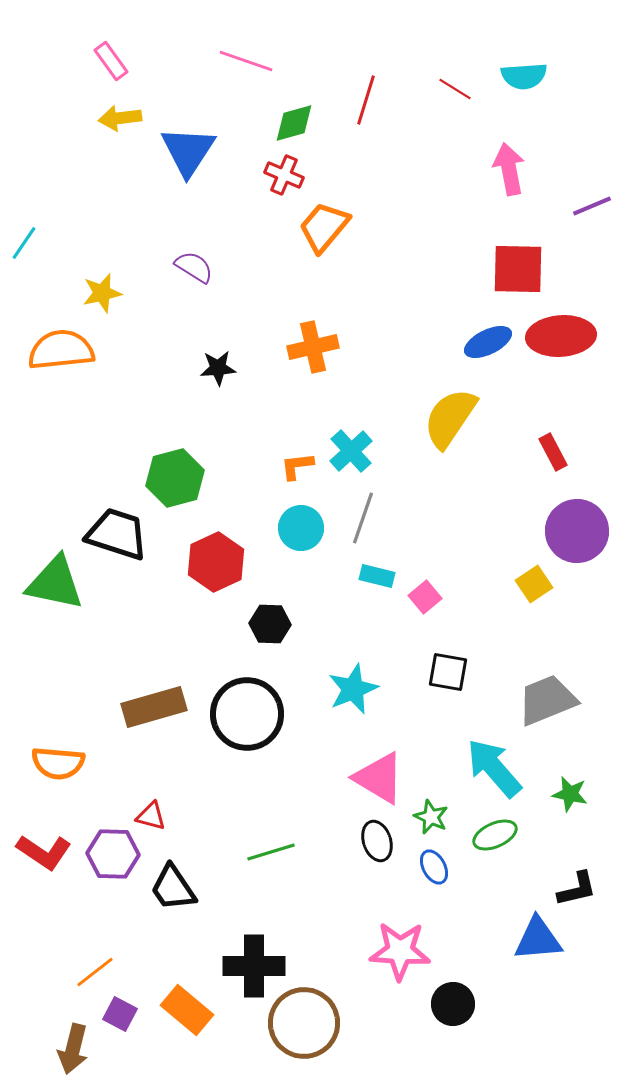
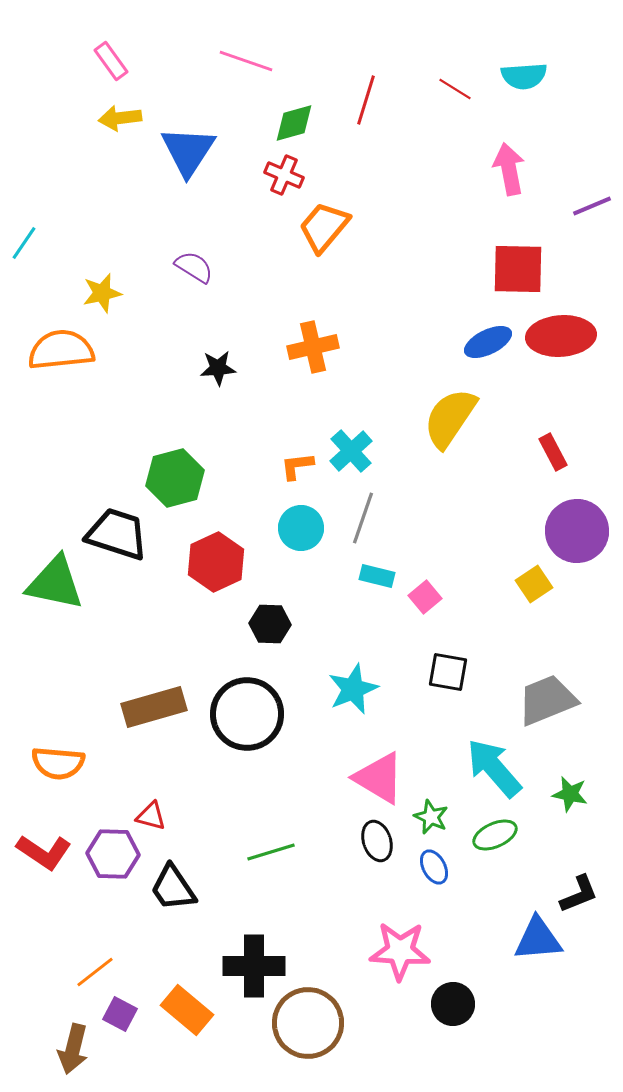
black L-shape at (577, 889): moved 2 px right, 5 px down; rotated 9 degrees counterclockwise
brown circle at (304, 1023): moved 4 px right
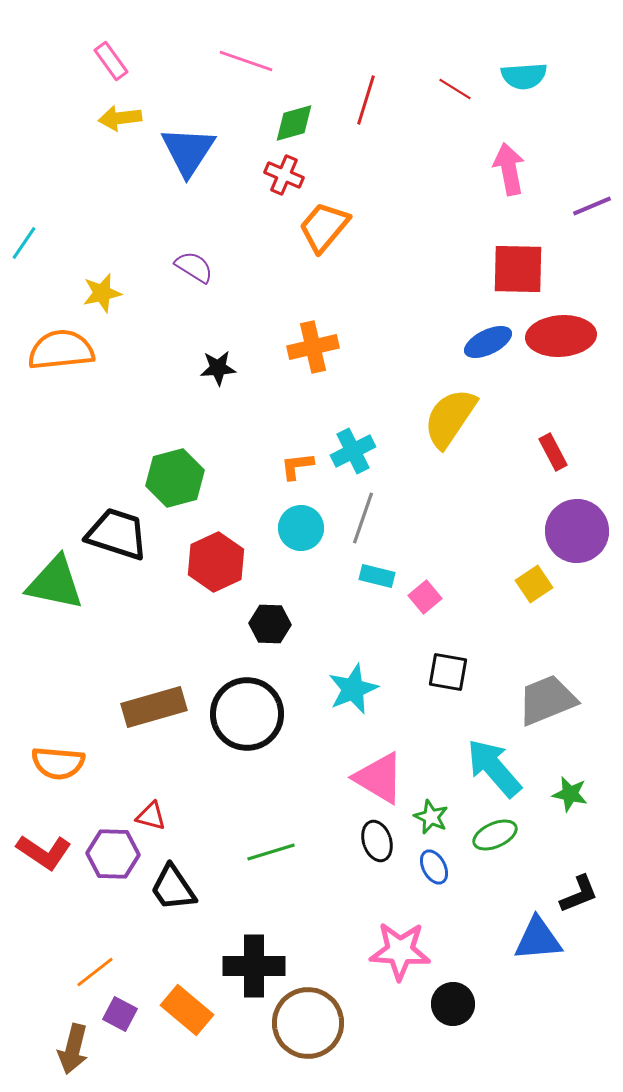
cyan cross at (351, 451): moved 2 px right; rotated 15 degrees clockwise
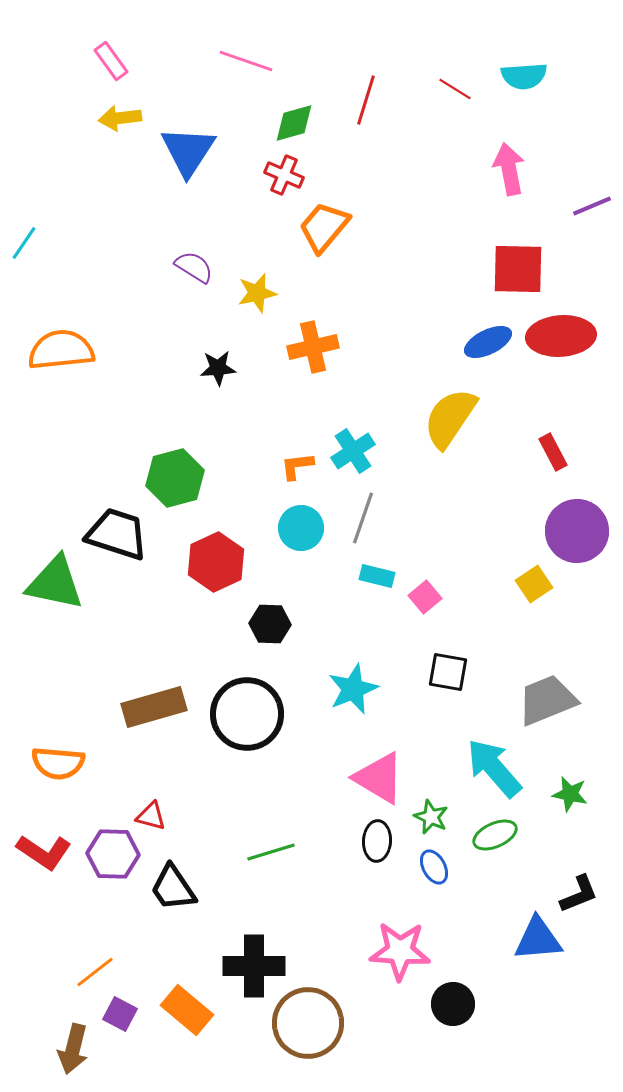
yellow star at (102, 293): moved 155 px right
cyan cross at (353, 451): rotated 6 degrees counterclockwise
black ellipse at (377, 841): rotated 21 degrees clockwise
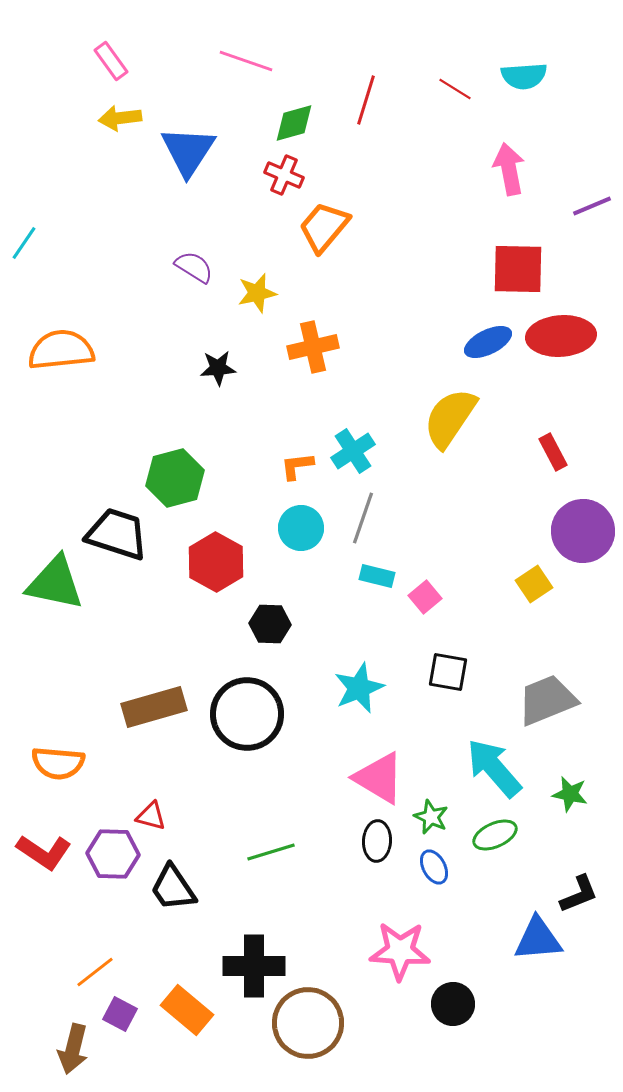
purple circle at (577, 531): moved 6 px right
red hexagon at (216, 562): rotated 6 degrees counterclockwise
cyan star at (353, 689): moved 6 px right, 1 px up
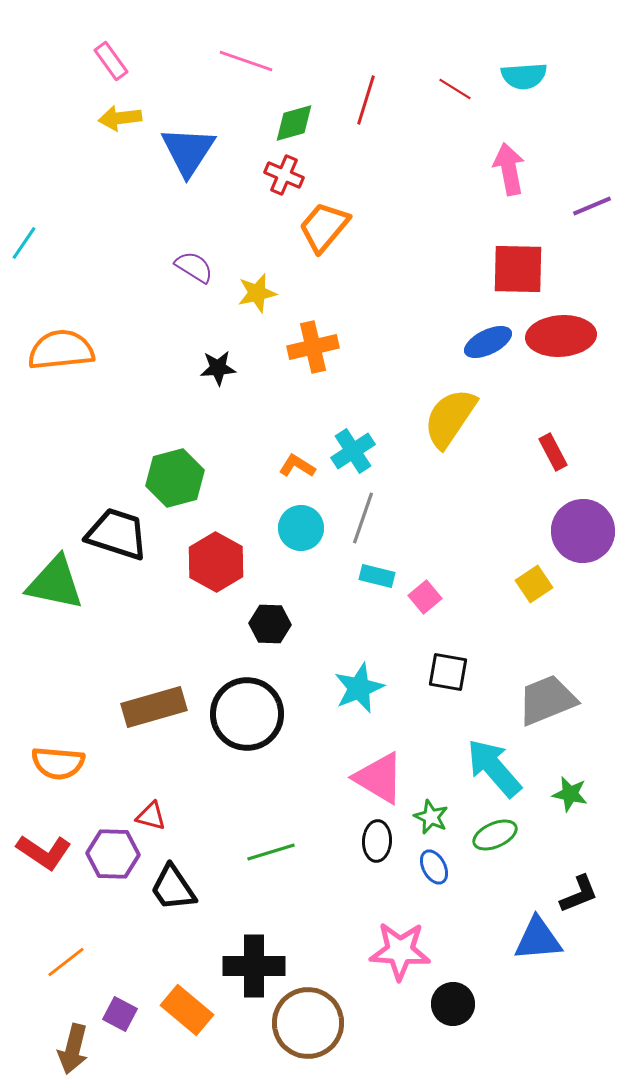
orange L-shape at (297, 466): rotated 39 degrees clockwise
orange line at (95, 972): moved 29 px left, 10 px up
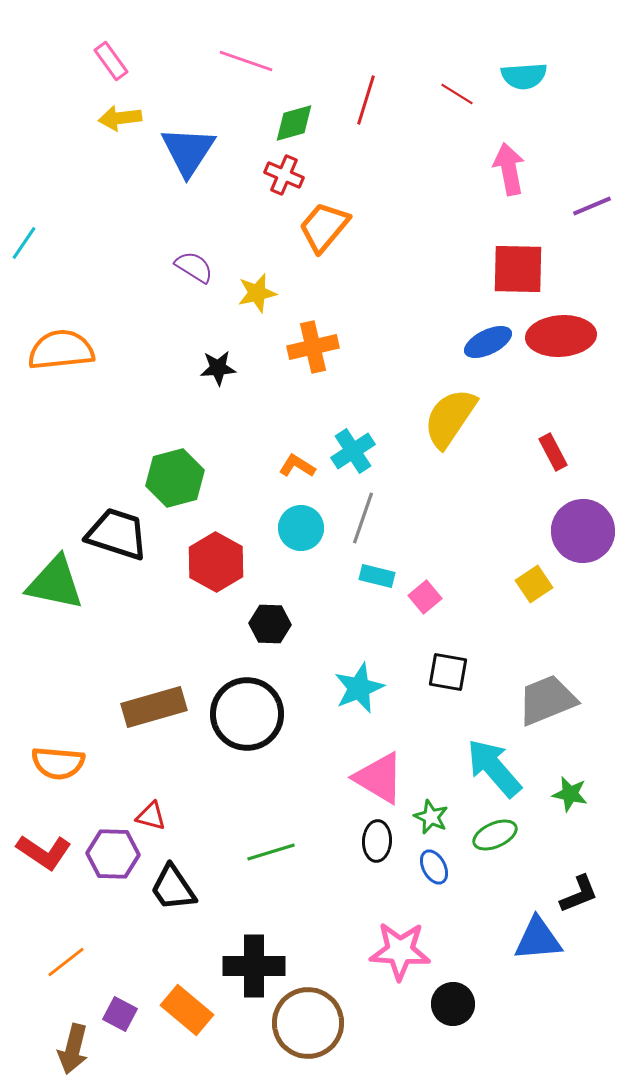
red line at (455, 89): moved 2 px right, 5 px down
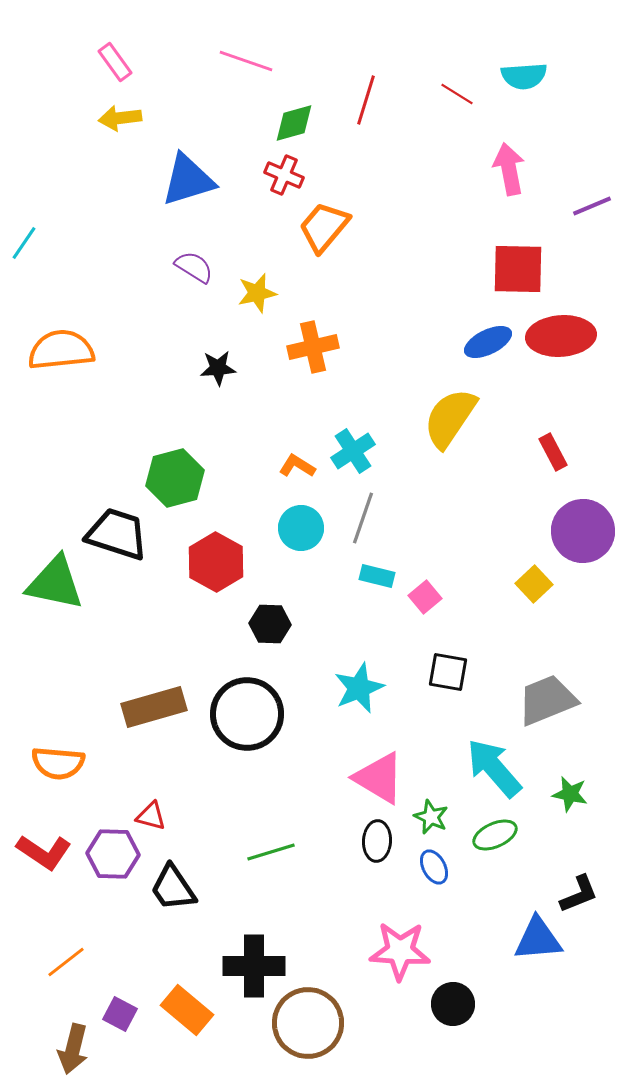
pink rectangle at (111, 61): moved 4 px right, 1 px down
blue triangle at (188, 151): moved 29 px down; rotated 40 degrees clockwise
yellow square at (534, 584): rotated 9 degrees counterclockwise
